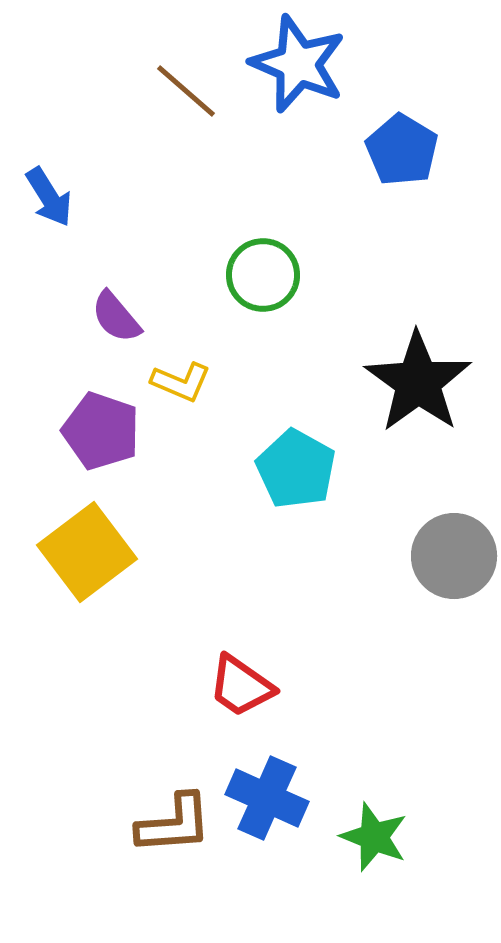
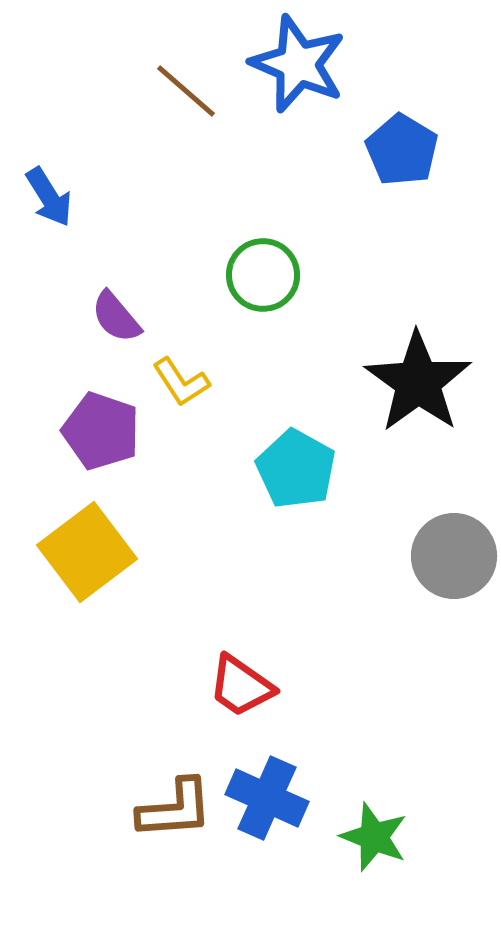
yellow L-shape: rotated 34 degrees clockwise
brown L-shape: moved 1 px right, 15 px up
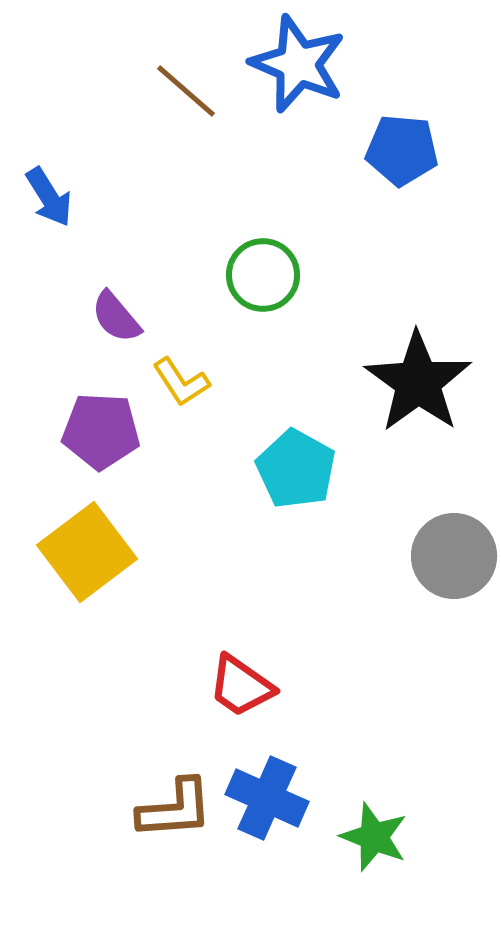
blue pentagon: rotated 26 degrees counterclockwise
purple pentagon: rotated 16 degrees counterclockwise
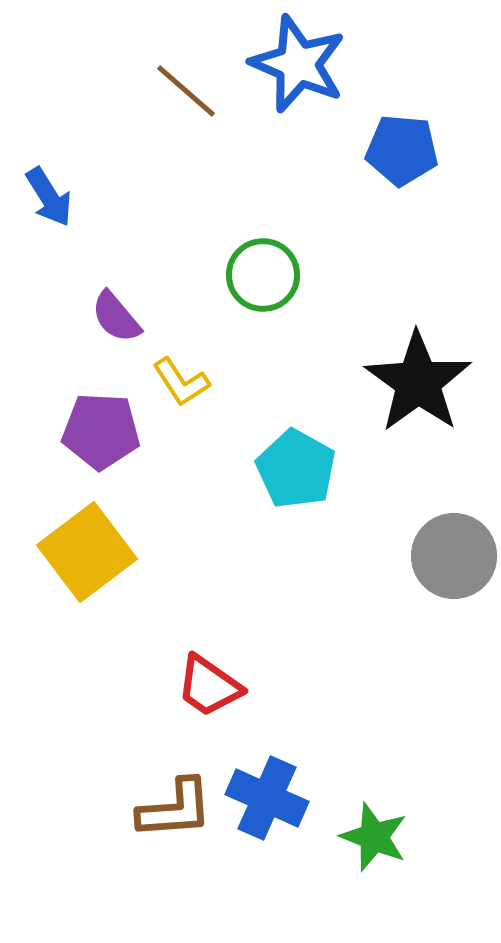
red trapezoid: moved 32 px left
